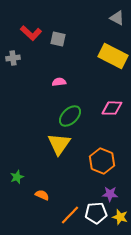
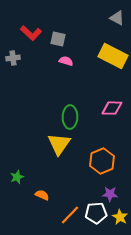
pink semicircle: moved 7 px right, 21 px up; rotated 24 degrees clockwise
green ellipse: moved 1 px down; rotated 45 degrees counterclockwise
orange hexagon: rotated 15 degrees clockwise
yellow star: rotated 14 degrees clockwise
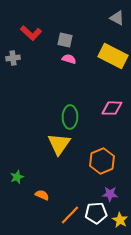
gray square: moved 7 px right, 1 px down
pink semicircle: moved 3 px right, 2 px up
yellow star: moved 3 px down
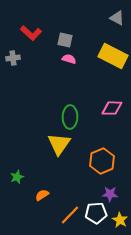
orange semicircle: rotated 56 degrees counterclockwise
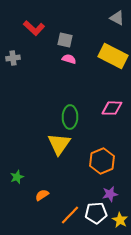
red L-shape: moved 3 px right, 5 px up
purple star: rotated 14 degrees counterclockwise
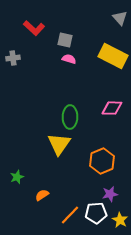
gray triangle: moved 3 px right; rotated 21 degrees clockwise
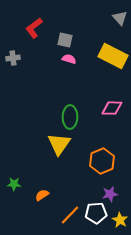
red L-shape: rotated 100 degrees clockwise
green star: moved 3 px left, 7 px down; rotated 24 degrees clockwise
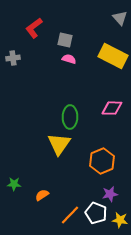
white pentagon: rotated 25 degrees clockwise
yellow star: rotated 21 degrees counterclockwise
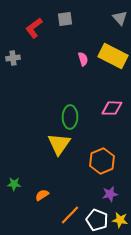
gray square: moved 21 px up; rotated 21 degrees counterclockwise
pink semicircle: moved 14 px right; rotated 56 degrees clockwise
white pentagon: moved 1 px right, 7 px down
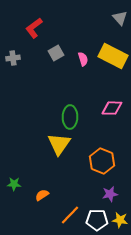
gray square: moved 9 px left, 34 px down; rotated 21 degrees counterclockwise
orange hexagon: rotated 15 degrees counterclockwise
white pentagon: rotated 20 degrees counterclockwise
